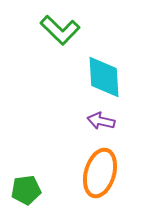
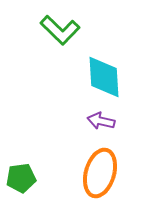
green pentagon: moved 5 px left, 12 px up
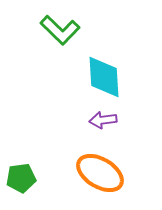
purple arrow: moved 2 px right, 1 px up; rotated 20 degrees counterclockwise
orange ellipse: rotated 75 degrees counterclockwise
